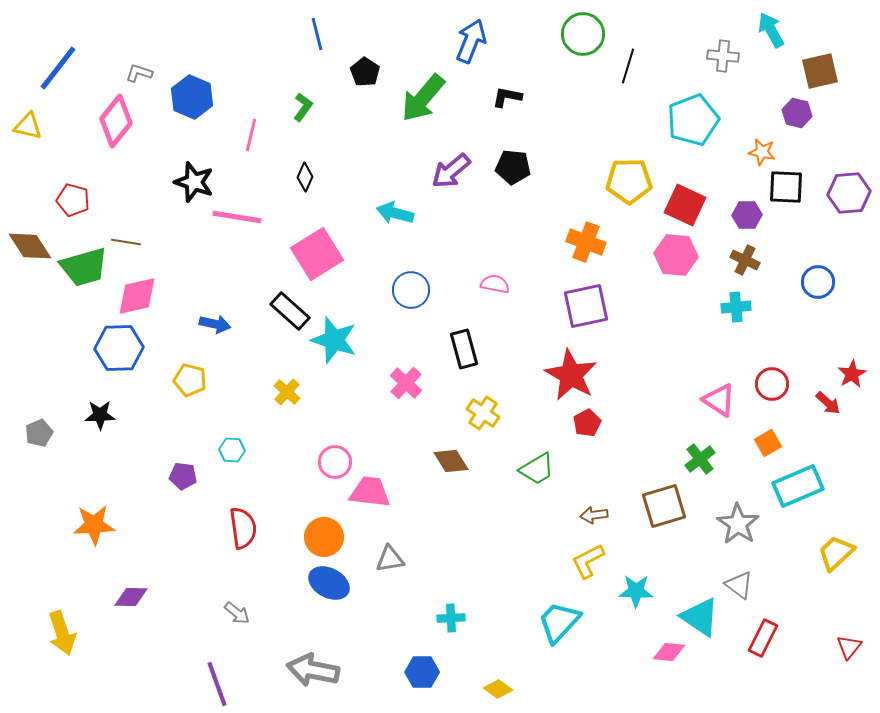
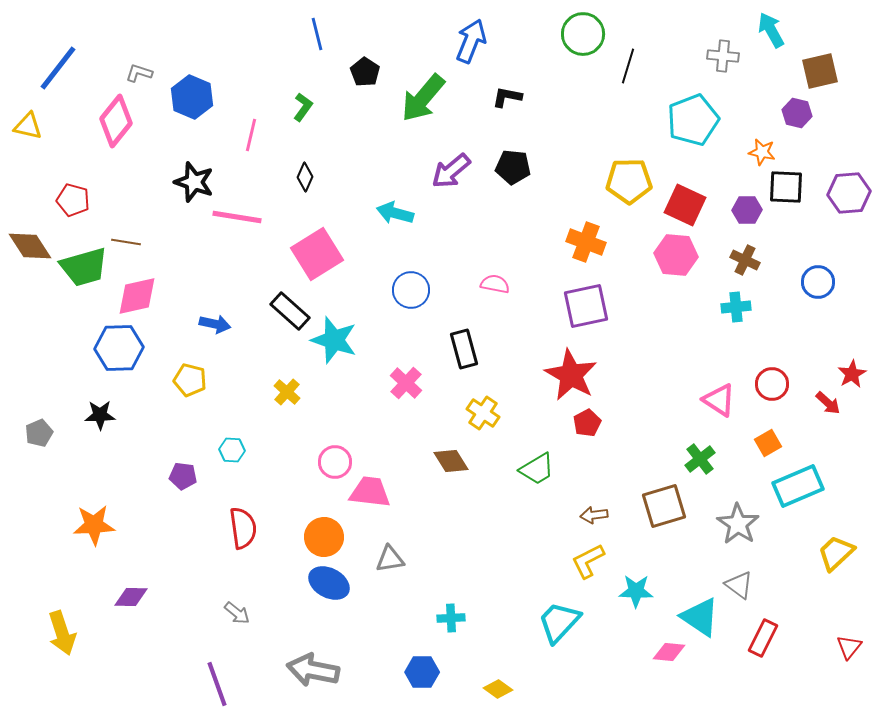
purple hexagon at (747, 215): moved 5 px up
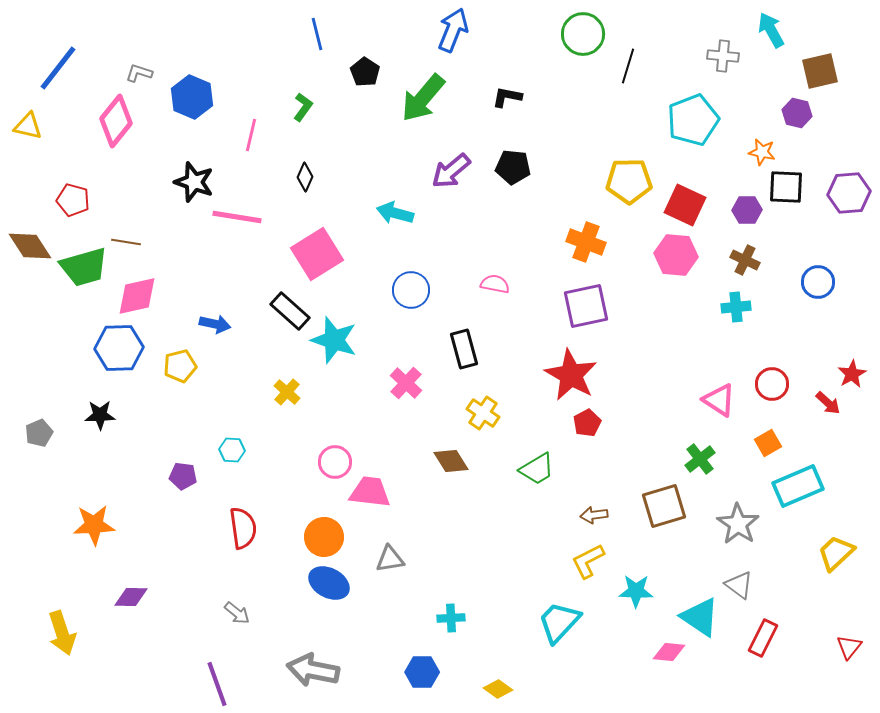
blue arrow at (471, 41): moved 18 px left, 11 px up
yellow pentagon at (190, 380): moved 10 px left, 14 px up; rotated 28 degrees counterclockwise
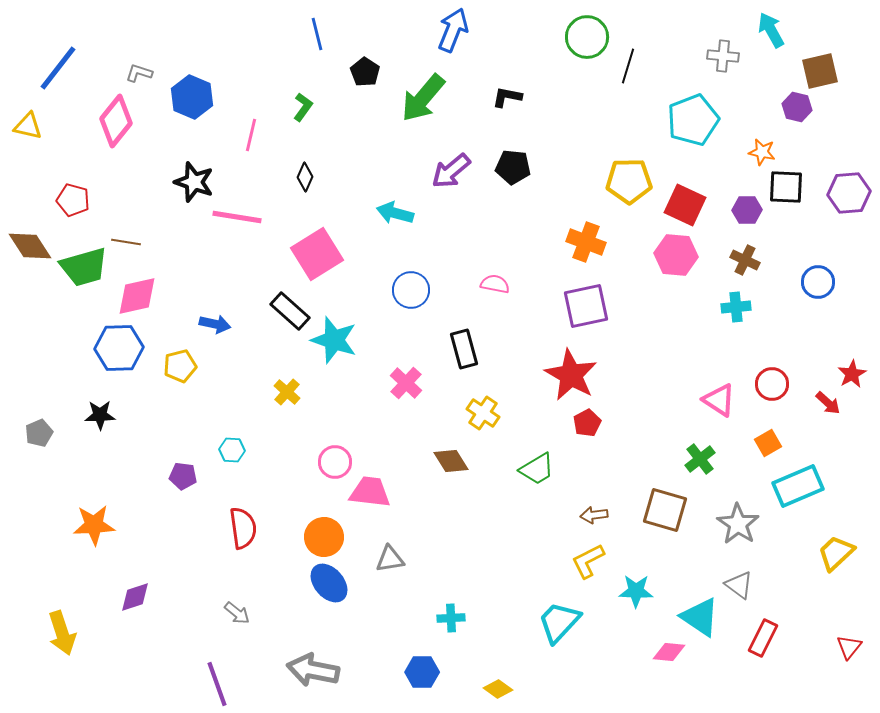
green circle at (583, 34): moved 4 px right, 3 px down
purple hexagon at (797, 113): moved 6 px up
brown square at (664, 506): moved 1 px right, 4 px down; rotated 33 degrees clockwise
blue ellipse at (329, 583): rotated 21 degrees clockwise
purple diamond at (131, 597): moved 4 px right; rotated 20 degrees counterclockwise
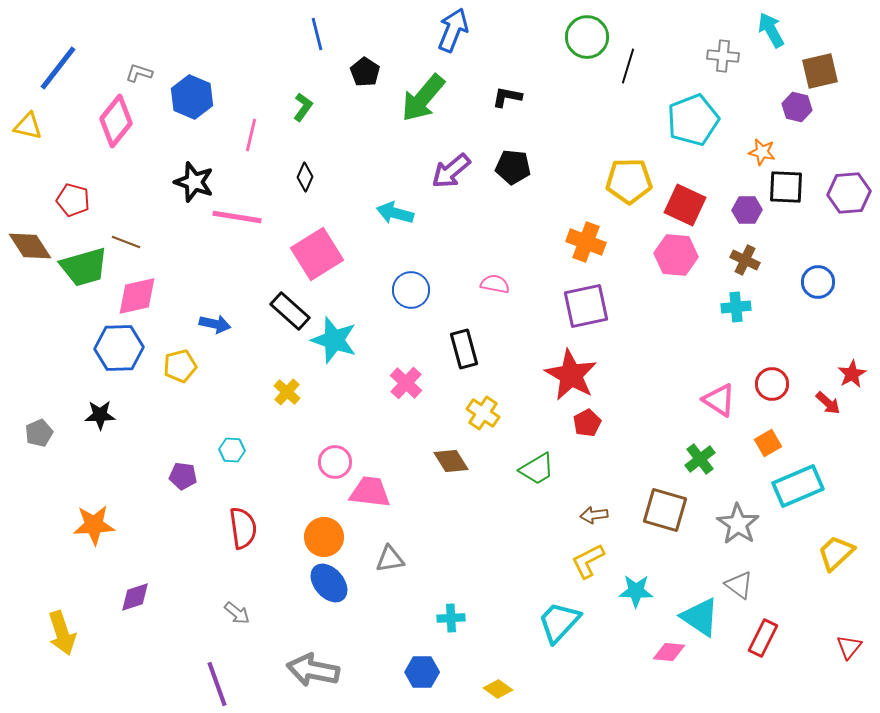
brown line at (126, 242): rotated 12 degrees clockwise
